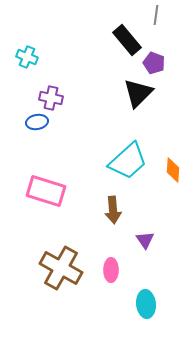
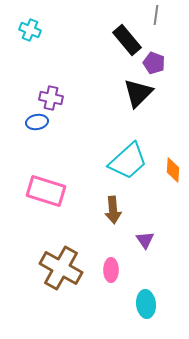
cyan cross: moved 3 px right, 27 px up
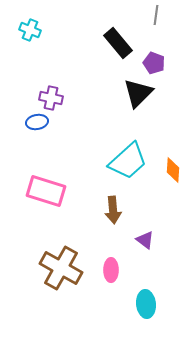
black rectangle: moved 9 px left, 3 px down
purple triangle: rotated 18 degrees counterclockwise
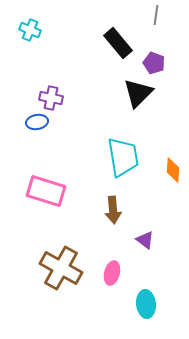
cyan trapezoid: moved 5 px left, 4 px up; rotated 57 degrees counterclockwise
pink ellipse: moved 1 px right, 3 px down; rotated 15 degrees clockwise
